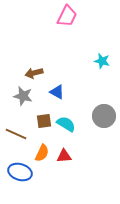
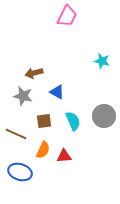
cyan semicircle: moved 7 px right, 3 px up; rotated 36 degrees clockwise
orange semicircle: moved 1 px right, 3 px up
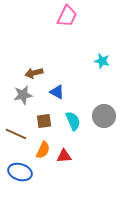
gray star: moved 1 px up; rotated 24 degrees counterclockwise
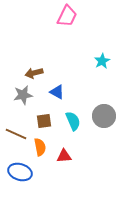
cyan star: rotated 28 degrees clockwise
orange semicircle: moved 3 px left, 3 px up; rotated 36 degrees counterclockwise
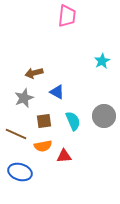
pink trapezoid: rotated 20 degrees counterclockwise
gray star: moved 1 px right, 3 px down; rotated 12 degrees counterclockwise
orange semicircle: moved 3 px right, 1 px up; rotated 90 degrees clockwise
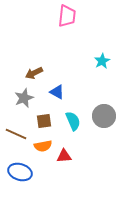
brown arrow: rotated 12 degrees counterclockwise
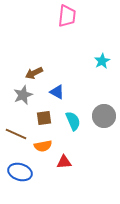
gray star: moved 1 px left, 3 px up
brown square: moved 3 px up
red triangle: moved 6 px down
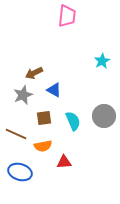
blue triangle: moved 3 px left, 2 px up
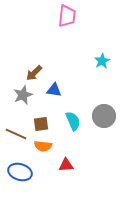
brown arrow: rotated 18 degrees counterclockwise
blue triangle: rotated 21 degrees counterclockwise
brown square: moved 3 px left, 6 px down
orange semicircle: rotated 18 degrees clockwise
red triangle: moved 2 px right, 3 px down
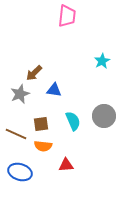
gray star: moved 3 px left, 1 px up
